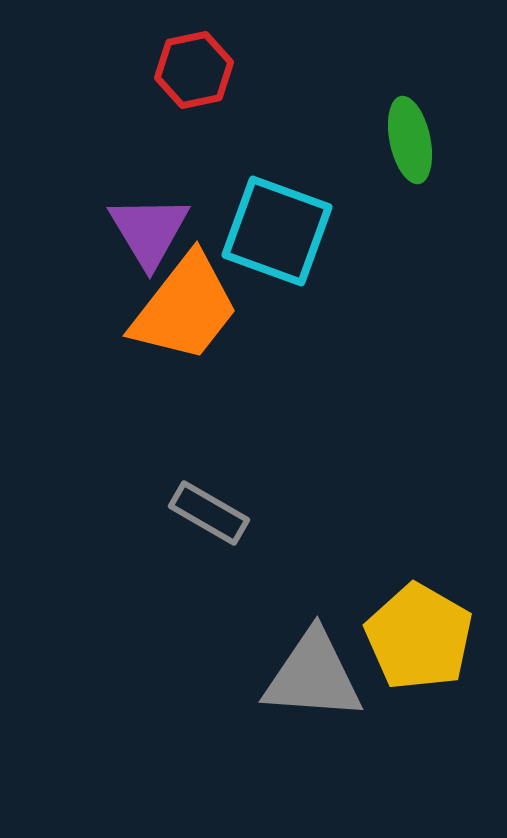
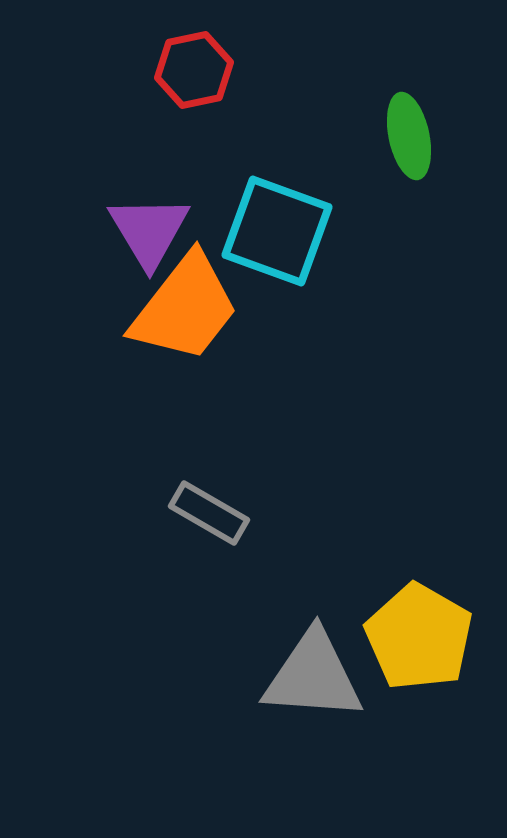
green ellipse: moved 1 px left, 4 px up
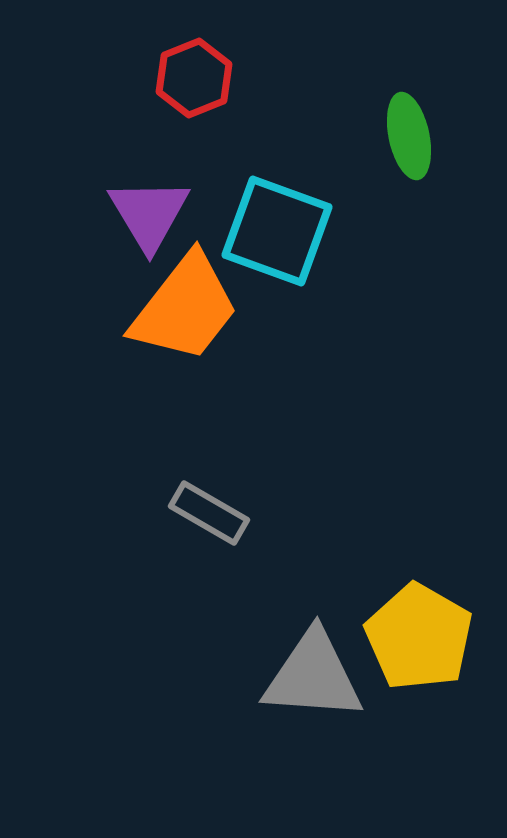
red hexagon: moved 8 px down; rotated 10 degrees counterclockwise
purple triangle: moved 17 px up
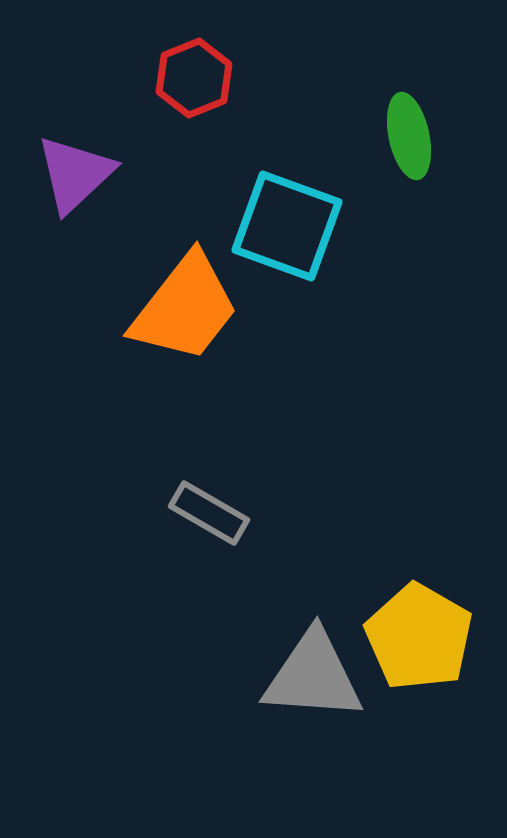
purple triangle: moved 74 px left, 40 px up; rotated 18 degrees clockwise
cyan square: moved 10 px right, 5 px up
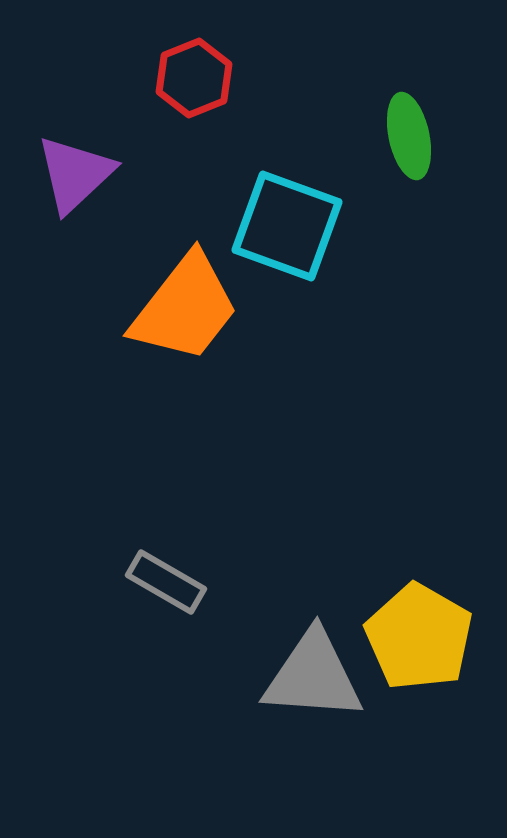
gray rectangle: moved 43 px left, 69 px down
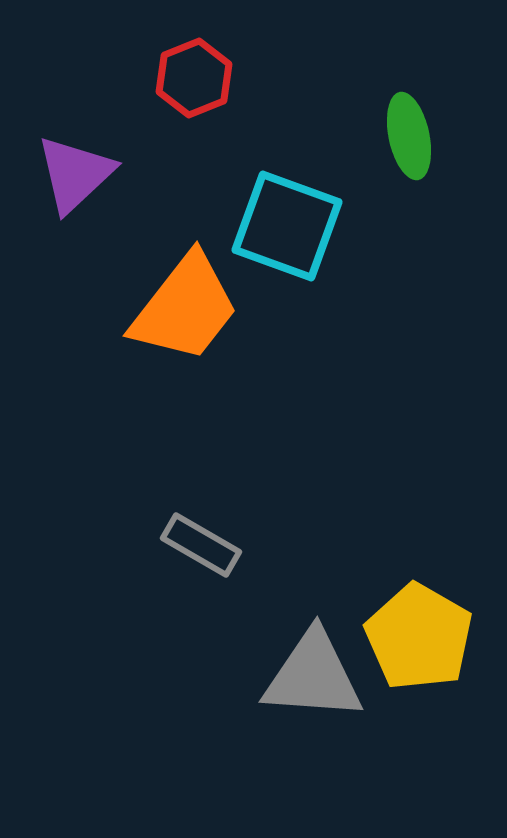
gray rectangle: moved 35 px right, 37 px up
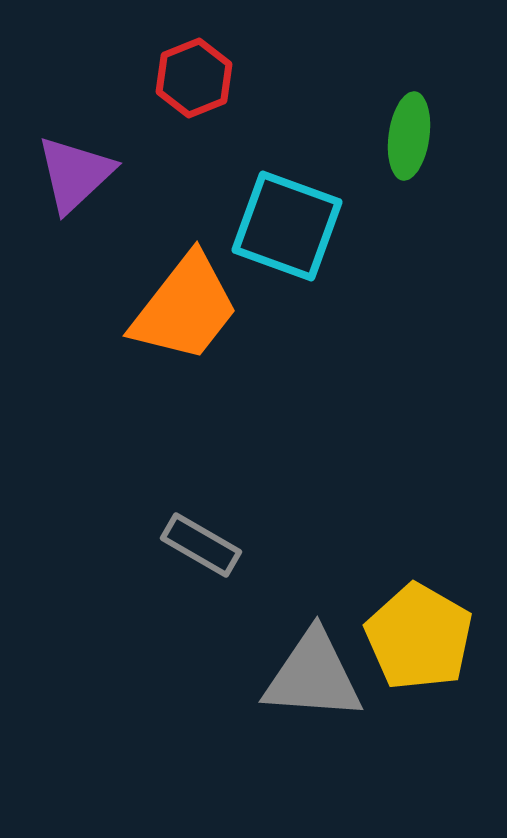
green ellipse: rotated 20 degrees clockwise
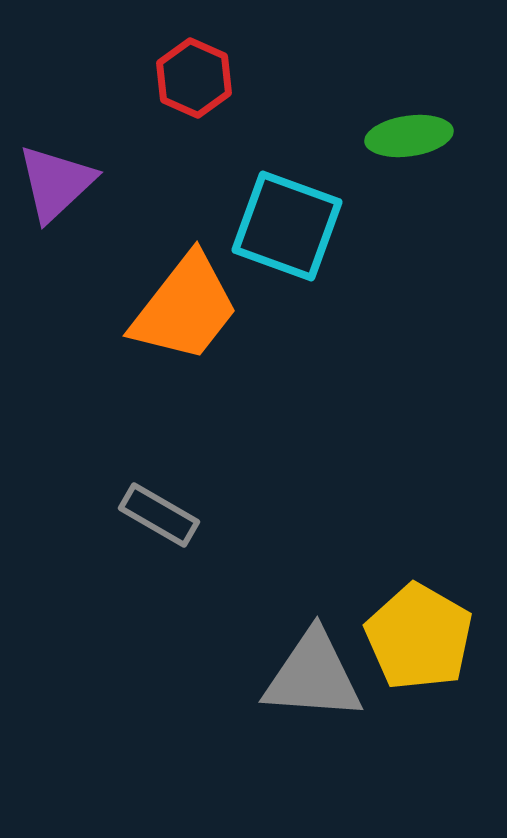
red hexagon: rotated 14 degrees counterclockwise
green ellipse: rotated 74 degrees clockwise
purple triangle: moved 19 px left, 9 px down
gray rectangle: moved 42 px left, 30 px up
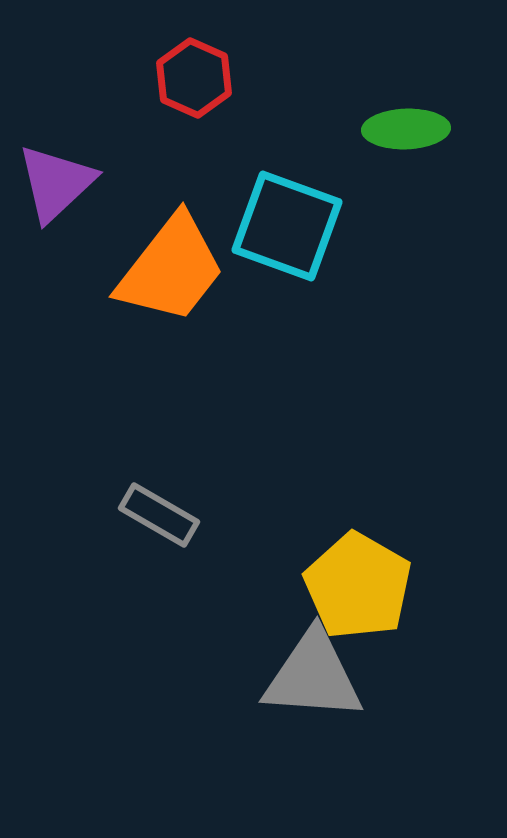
green ellipse: moved 3 px left, 7 px up; rotated 6 degrees clockwise
orange trapezoid: moved 14 px left, 39 px up
yellow pentagon: moved 61 px left, 51 px up
